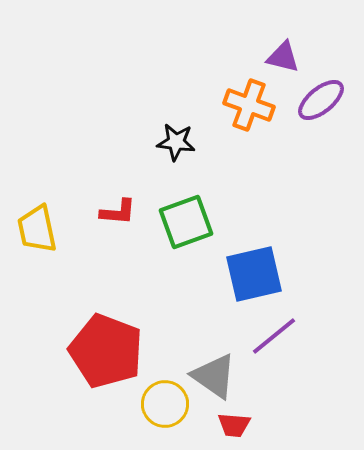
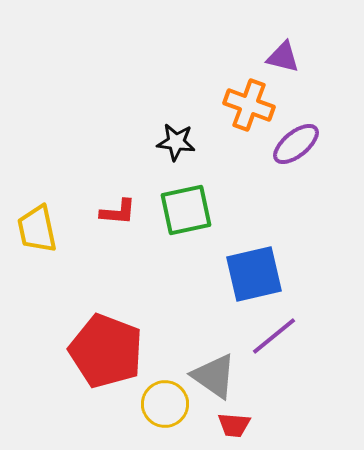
purple ellipse: moved 25 px left, 44 px down
green square: moved 12 px up; rotated 8 degrees clockwise
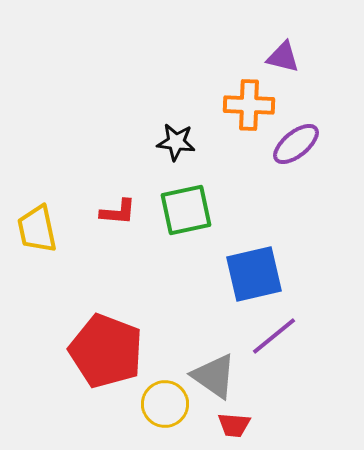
orange cross: rotated 18 degrees counterclockwise
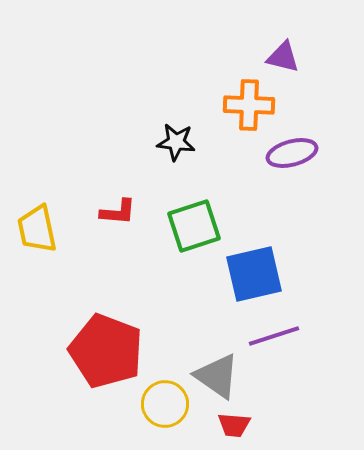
purple ellipse: moved 4 px left, 9 px down; rotated 24 degrees clockwise
green square: moved 8 px right, 16 px down; rotated 6 degrees counterclockwise
purple line: rotated 21 degrees clockwise
gray triangle: moved 3 px right
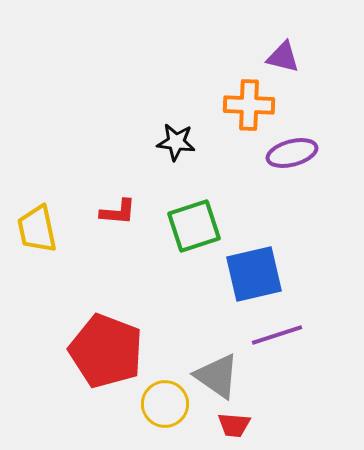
purple line: moved 3 px right, 1 px up
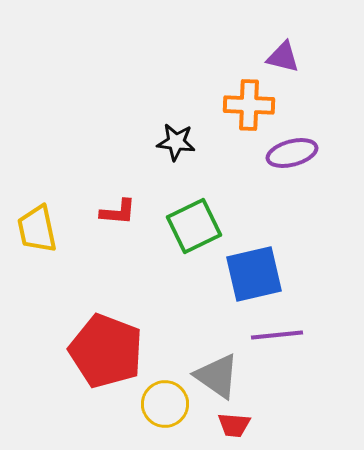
green square: rotated 8 degrees counterclockwise
purple line: rotated 12 degrees clockwise
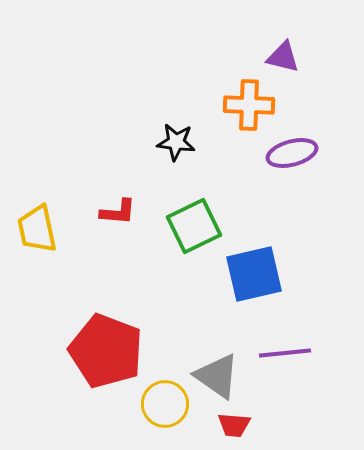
purple line: moved 8 px right, 18 px down
